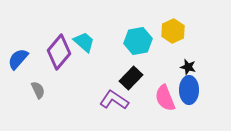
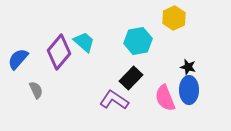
yellow hexagon: moved 1 px right, 13 px up
gray semicircle: moved 2 px left
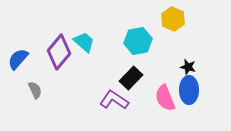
yellow hexagon: moved 1 px left, 1 px down; rotated 10 degrees counterclockwise
gray semicircle: moved 1 px left
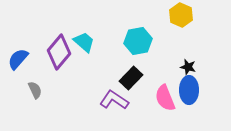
yellow hexagon: moved 8 px right, 4 px up
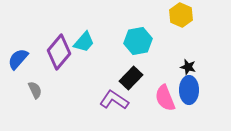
cyan trapezoid: rotated 90 degrees clockwise
